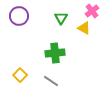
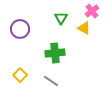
purple circle: moved 1 px right, 13 px down
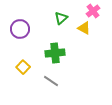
pink cross: moved 1 px right
green triangle: rotated 16 degrees clockwise
yellow square: moved 3 px right, 8 px up
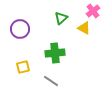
yellow square: rotated 32 degrees clockwise
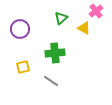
pink cross: moved 3 px right
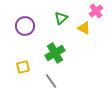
purple circle: moved 5 px right, 3 px up
green cross: rotated 24 degrees counterclockwise
gray line: rotated 21 degrees clockwise
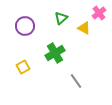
pink cross: moved 3 px right, 2 px down
yellow square: rotated 16 degrees counterclockwise
gray line: moved 25 px right
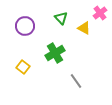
pink cross: moved 1 px right
green triangle: rotated 32 degrees counterclockwise
yellow square: rotated 24 degrees counterclockwise
